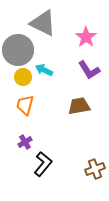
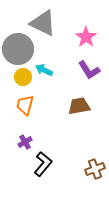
gray circle: moved 1 px up
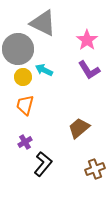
pink star: moved 1 px right, 3 px down
brown trapezoid: moved 22 px down; rotated 30 degrees counterclockwise
